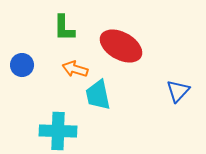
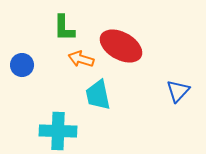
orange arrow: moved 6 px right, 10 px up
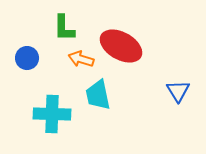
blue circle: moved 5 px right, 7 px up
blue triangle: rotated 15 degrees counterclockwise
cyan cross: moved 6 px left, 17 px up
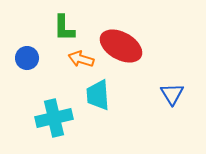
blue triangle: moved 6 px left, 3 px down
cyan trapezoid: rotated 8 degrees clockwise
cyan cross: moved 2 px right, 4 px down; rotated 15 degrees counterclockwise
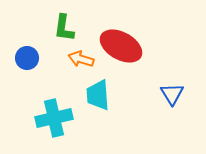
green L-shape: rotated 8 degrees clockwise
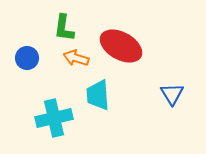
orange arrow: moved 5 px left, 1 px up
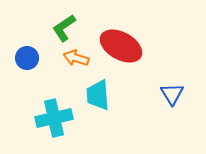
green L-shape: rotated 48 degrees clockwise
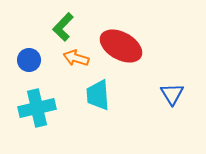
green L-shape: moved 1 px left, 1 px up; rotated 12 degrees counterclockwise
blue circle: moved 2 px right, 2 px down
cyan cross: moved 17 px left, 10 px up
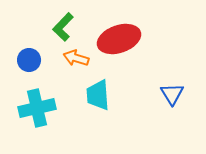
red ellipse: moved 2 px left, 7 px up; rotated 48 degrees counterclockwise
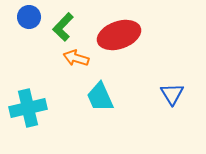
red ellipse: moved 4 px up
blue circle: moved 43 px up
cyan trapezoid: moved 2 px right, 2 px down; rotated 20 degrees counterclockwise
cyan cross: moved 9 px left
